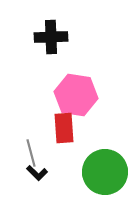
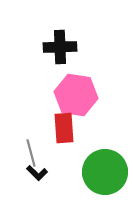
black cross: moved 9 px right, 10 px down
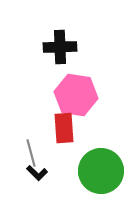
green circle: moved 4 px left, 1 px up
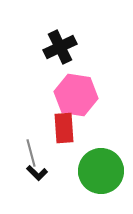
black cross: rotated 24 degrees counterclockwise
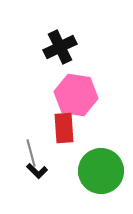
black L-shape: moved 2 px up
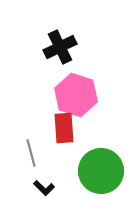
pink hexagon: rotated 9 degrees clockwise
black L-shape: moved 7 px right, 17 px down
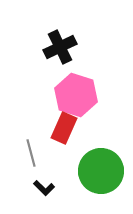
red rectangle: rotated 28 degrees clockwise
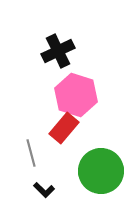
black cross: moved 2 px left, 4 px down
red rectangle: rotated 16 degrees clockwise
black L-shape: moved 2 px down
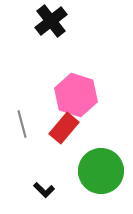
black cross: moved 7 px left, 30 px up; rotated 12 degrees counterclockwise
gray line: moved 9 px left, 29 px up
